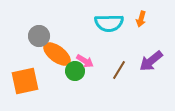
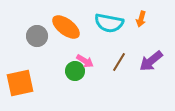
cyan semicircle: rotated 12 degrees clockwise
gray circle: moved 2 px left
orange ellipse: moved 9 px right, 27 px up
brown line: moved 8 px up
orange square: moved 5 px left, 2 px down
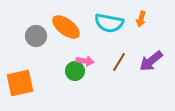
gray circle: moved 1 px left
pink arrow: rotated 24 degrees counterclockwise
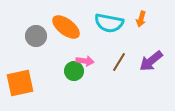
green circle: moved 1 px left
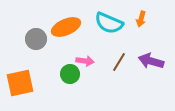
cyan semicircle: rotated 12 degrees clockwise
orange ellipse: rotated 60 degrees counterclockwise
gray circle: moved 3 px down
purple arrow: rotated 55 degrees clockwise
green circle: moved 4 px left, 3 px down
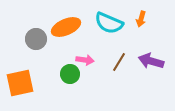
pink arrow: moved 1 px up
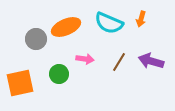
pink arrow: moved 1 px up
green circle: moved 11 px left
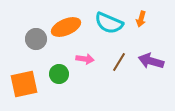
orange square: moved 4 px right, 1 px down
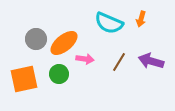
orange ellipse: moved 2 px left, 16 px down; rotated 16 degrees counterclockwise
orange square: moved 5 px up
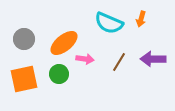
gray circle: moved 12 px left
purple arrow: moved 2 px right, 2 px up; rotated 15 degrees counterclockwise
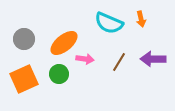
orange arrow: rotated 28 degrees counterclockwise
orange square: rotated 12 degrees counterclockwise
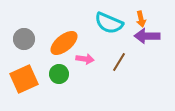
purple arrow: moved 6 px left, 23 px up
